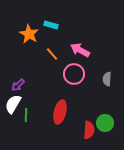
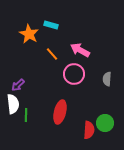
white semicircle: rotated 144 degrees clockwise
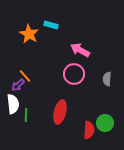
orange line: moved 27 px left, 22 px down
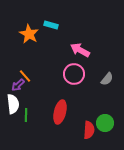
gray semicircle: rotated 144 degrees counterclockwise
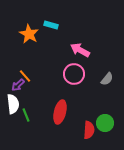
green line: rotated 24 degrees counterclockwise
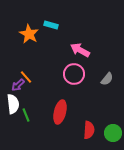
orange line: moved 1 px right, 1 px down
green circle: moved 8 px right, 10 px down
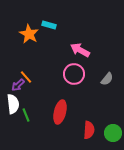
cyan rectangle: moved 2 px left
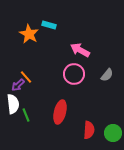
gray semicircle: moved 4 px up
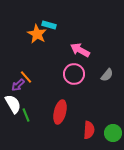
orange star: moved 8 px right
white semicircle: rotated 24 degrees counterclockwise
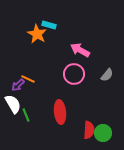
orange line: moved 2 px right, 2 px down; rotated 24 degrees counterclockwise
red ellipse: rotated 20 degrees counterclockwise
green circle: moved 10 px left
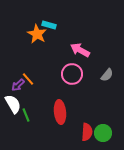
pink circle: moved 2 px left
orange line: rotated 24 degrees clockwise
red semicircle: moved 2 px left, 2 px down
